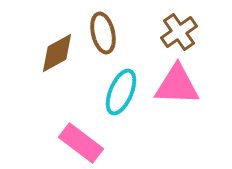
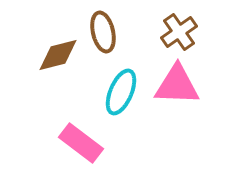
brown ellipse: moved 1 px up
brown diamond: moved 1 px right, 2 px down; rotated 15 degrees clockwise
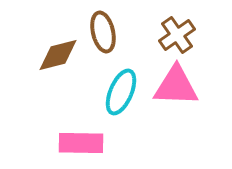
brown cross: moved 2 px left, 3 px down
pink triangle: moved 1 px left, 1 px down
pink rectangle: rotated 36 degrees counterclockwise
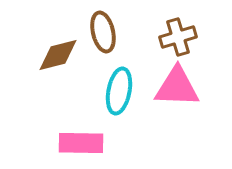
brown cross: moved 1 px right, 2 px down; rotated 18 degrees clockwise
pink triangle: moved 1 px right, 1 px down
cyan ellipse: moved 2 px left, 1 px up; rotated 12 degrees counterclockwise
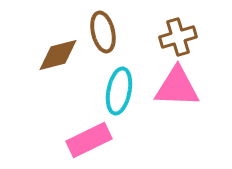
pink rectangle: moved 8 px right, 3 px up; rotated 27 degrees counterclockwise
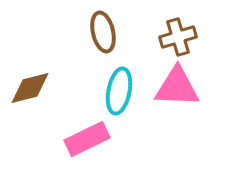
brown diamond: moved 28 px left, 33 px down
pink rectangle: moved 2 px left, 1 px up
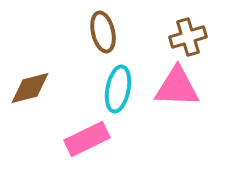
brown cross: moved 10 px right
cyan ellipse: moved 1 px left, 2 px up
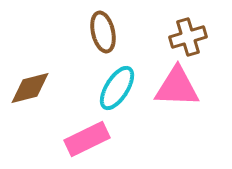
cyan ellipse: moved 1 px left, 1 px up; rotated 21 degrees clockwise
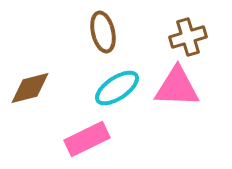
cyan ellipse: rotated 24 degrees clockwise
